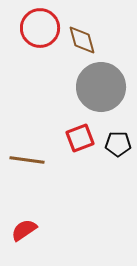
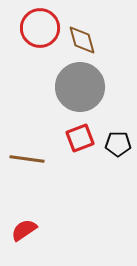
gray circle: moved 21 px left
brown line: moved 1 px up
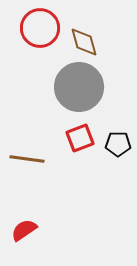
brown diamond: moved 2 px right, 2 px down
gray circle: moved 1 px left
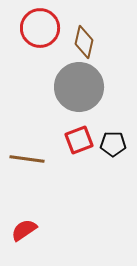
brown diamond: rotated 28 degrees clockwise
red square: moved 1 px left, 2 px down
black pentagon: moved 5 px left
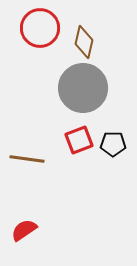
gray circle: moved 4 px right, 1 px down
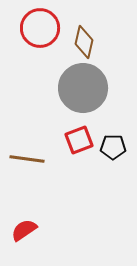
black pentagon: moved 3 px down
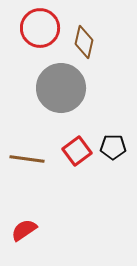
gray circle: moved 22 px left
red square: moved 2 px left, 11 px down; rotated 16 degrees counterclockwise
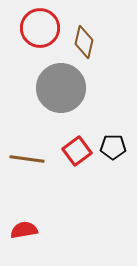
red semicircle: rotated 24 degrees clockwise
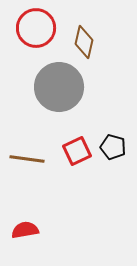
red circle: moved 4 px left
gray circle: moved 2 px left, 1 px up
black pentagon: rotated 15 degrees clockwise
red square: rotated 12 degrees clockwise
red semicircle: moved 1 px right
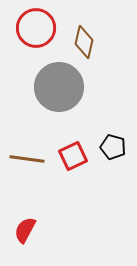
red square: moved 4 px left, 5 px down
red semicircle: rotated 52 degrees counterclockwise
